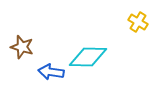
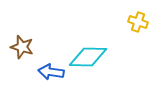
yellow cross: rotated 12 degrees counterclockwise
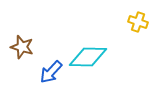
blue arrow: rotated 55 degrees counterclockwise
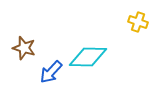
brown star: moved 2 px right, 1 px down
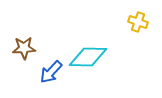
brown star: rotated 20 degrees counterclockwise
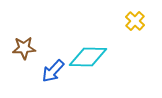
yellow cross: moved 3 px left, 1 px up; rotated 24 degrees clockwise
blue arrow: moved 2 px right, 1 px up
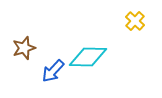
brown star: rotated 15 degrees counterclockwise
